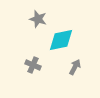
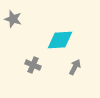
gray star: moved 25 px left
cyan diamond: moved 1 px left; rotated 8 degrees clockwise
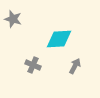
cyan diamond: moved 1 px left, 1 px up
gray arrow: moved 1 px up
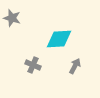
gray star: moved 1 px left, 1 px up
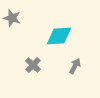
cyan diamond: moved 3 px up
gray cross: rotated 21 degrees clockwise
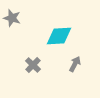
gray arrow: moved 2 px up
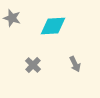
cyan diamond: moved 6 px left, 10 px up
gray arrow: rotated 126 degrees clockwise
